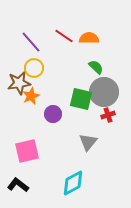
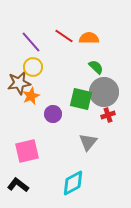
yellow circle: moved 1 px left, 1 px up
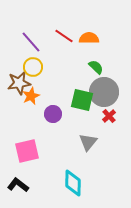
green square: moved 1 px right, 1 px down
red cross: moved 1 px right, 1 px down; rotated 24 degrees counterclockwise
cyan diamond: rotated 60 degrees counterclockwise
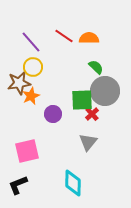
gray circle: moved 1 px right, 1 px up
green square: rotated 15 degrees counterclockwise
red cross: moved 17 px left, 2 px up
black L-shape: rotated 60 degrees counterclockwise
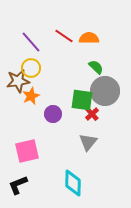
yellow circle: moved 2 px left, 1 px down
brown star: moved 1 px left, 2 px up
green square: rotated 10 degrees clockwise
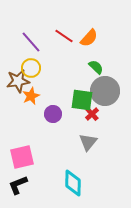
orange semicircle: rotated 132 degrees clockwise
pink square: moved 5 px left, 6 px down
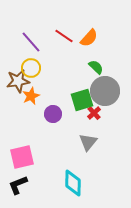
green square: rotated 25 degrees counterclockwise
red cross: moved 2 px right, 1 px up
